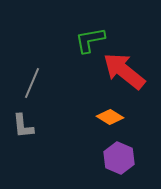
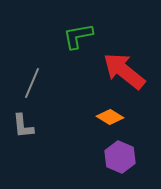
green L-shape: moved 12 px left, 4 px up
purple hexagon: moved 1 px right, 1 px up
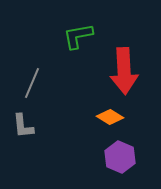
red arrow: rotated 132 degrees counterclockwise
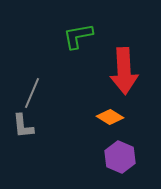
gray line: moved 10 px down
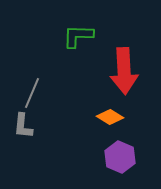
green L-shape: rotated 12 degrees clockwise
gray L-shape: rotated 12 degrees clockwise
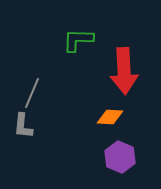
green L-shape: moved 4 px down
orange diamond: rotated 28 degrees counterclockwise
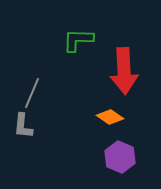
orange diamond: rotated 32 degrees clockwise
